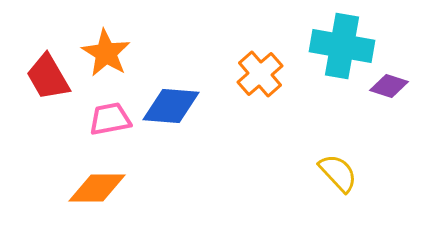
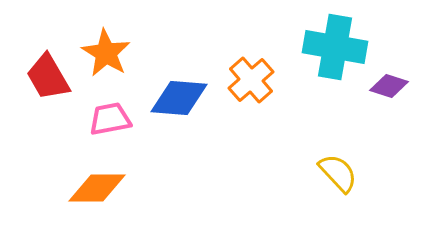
cyan cross: moved 7 px left, 1 px down
orange cross: moved 9 px left, 6 px down
blue diamond: moved 8 px right, 8 px up
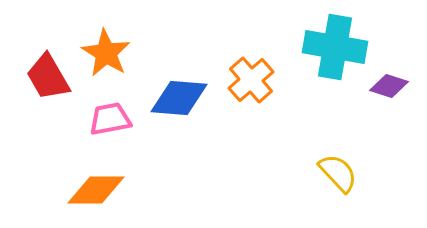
orange diamond: moved 1 px left, 2 px down
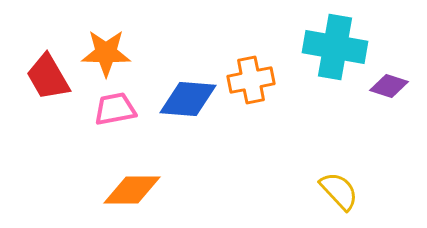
orange star: rotated 30 degrees counterclockwise
orange cross: rotated 30 degrees clockwise
blue diamond: moved 9 px right, 1 px down
pink trapezoid: moved 5 px right, 10 px up
yellow semicircle: moved 1 px right, 18 px down
orange diamond: moved 36 px right
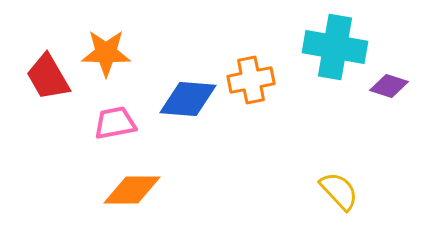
pink trapezoid: moved 14 px down
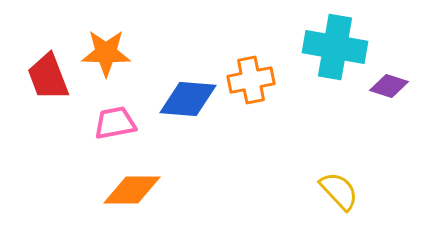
red trapezoid: rotated 9 degrees clockwise
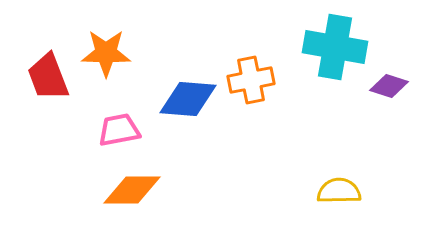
pink trapezoid: moved 4 px right, 7 px down
yellow semicircle: rotated 48 degrees counterclockwise
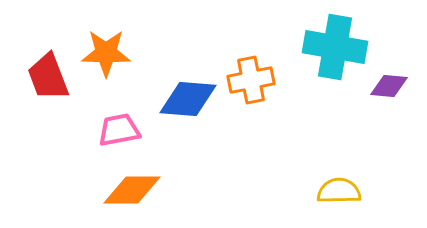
purple diamond: rotated 12 degrees counterclockwise
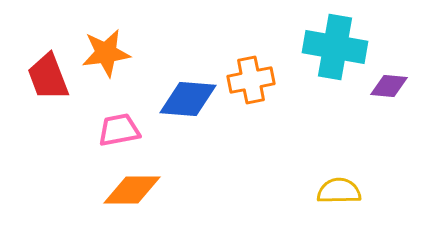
orange star: rotated 9 degrees counterclockwise
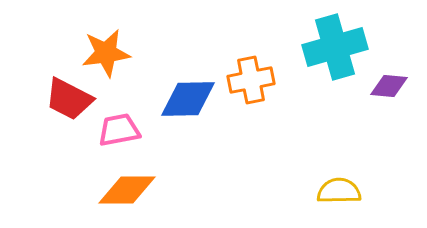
cyan cross: rotated 26 degrees counterclockwise
red trapezoid: moved 21 px right, 22 px down; rotated 42 degrees counterclockwise
blue diamond: rotated 6 degrees counterclockwise
orange diamond: moved 5 px left
